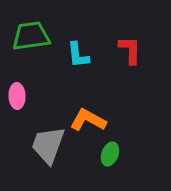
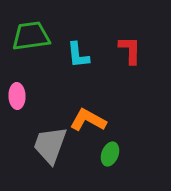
gray trapezoid: moved 2 px right
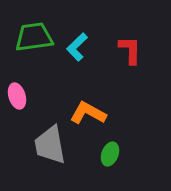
green trapezoid: moved 3 px right, 1 px down
cyan L-shape: moved 1 px left, 8 px up; rotated 52 degrees clockwise
pink ellipse: rotated 15 degrees counterclockwise
orange L-shape: moved 7 px up
gray trapezoid: rotated 30 degrees counterclockwise
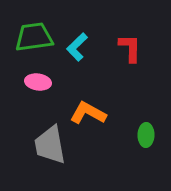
red L-shape: moved 2 px up
pink ellipse: moved 21 px right, 14 px up; rotated 65 degrees counterclockwise
green ellipse: moved 36 px right, 19 px up; rotated 20 degrees counterclockwise
